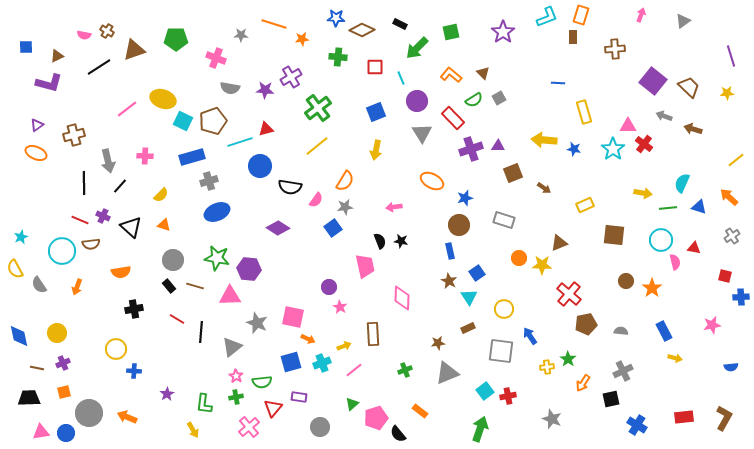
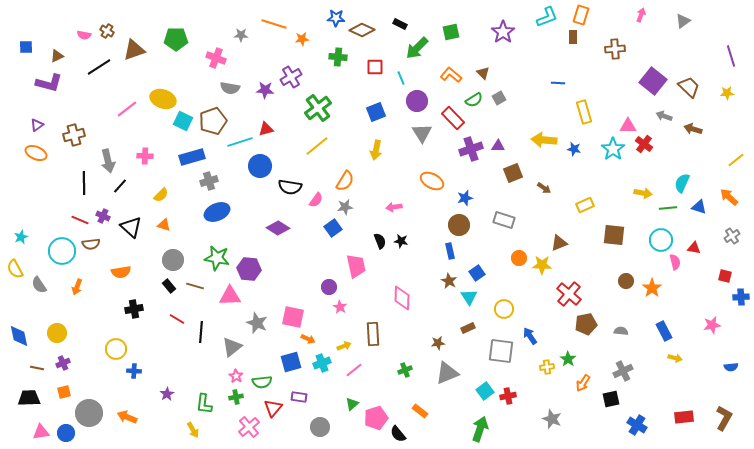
pink trapezoid at (365, 266): moved 9 px left
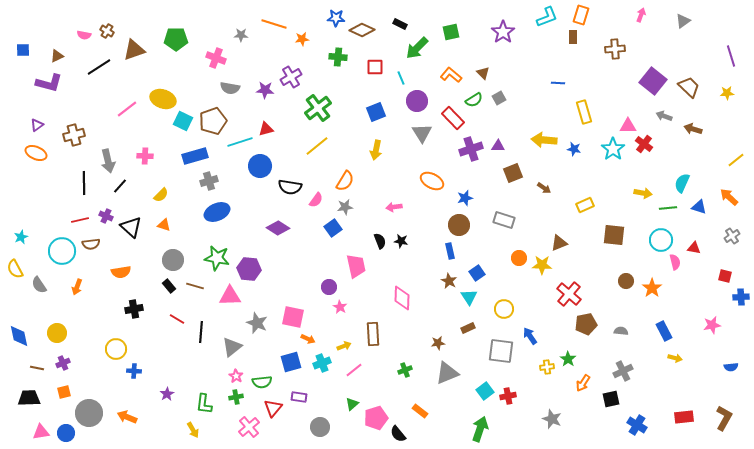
blue square at (26, 47): moved 3 px left, 3 px down
blue rectangle at (192, 157): moved 3 px right, 1 px up
purple cross at (103, 216): moved 3 px right
red line at (80, 220): rotated 36 degrees counterclockwise
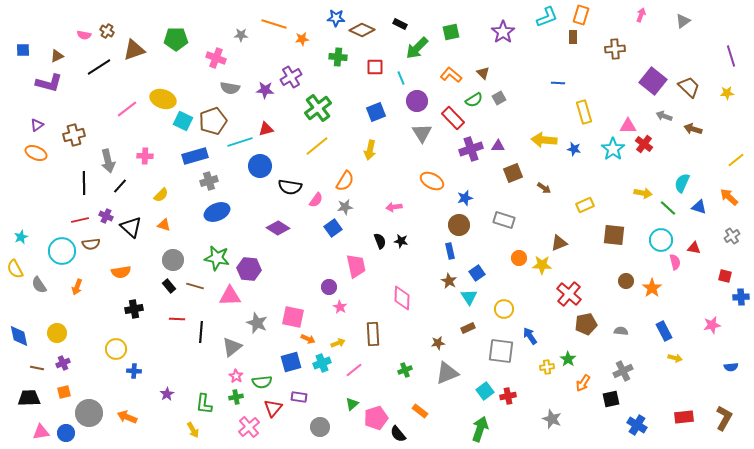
yellow arrow at (376, 150): moved 6 px left
green line at (668, 208): rotated 48 degrees clockwise
red line at (177, 319): rotated 28 degrees counterclockwise
yellow arrow at (344, 346): moved 6 px left, 3 px up
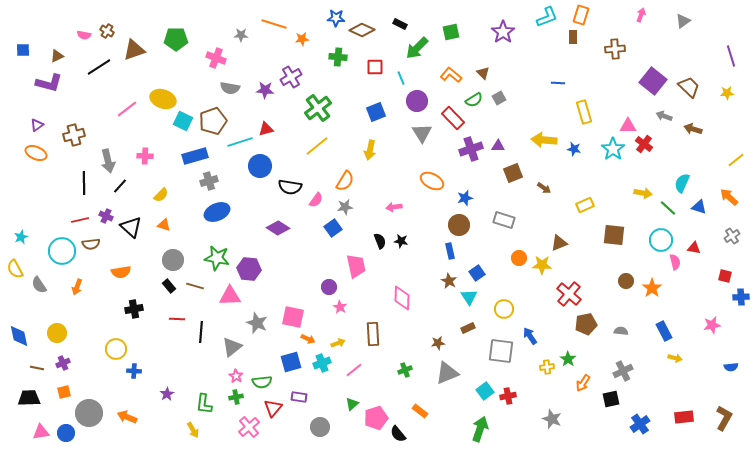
blue cross at (637, 425): moved 3 px right, 1 px up; rotated 24 degrees clockwise
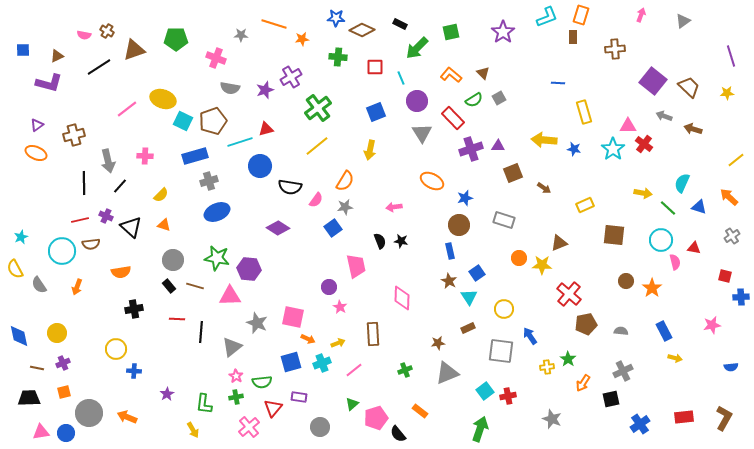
purple star at (265, 90): rotated 24 degrees counterclockwise
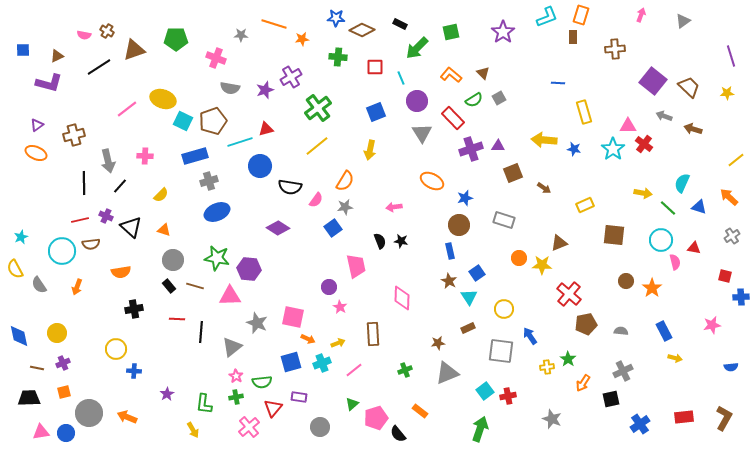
orange triangle at (164, 225): moved 5 px down
